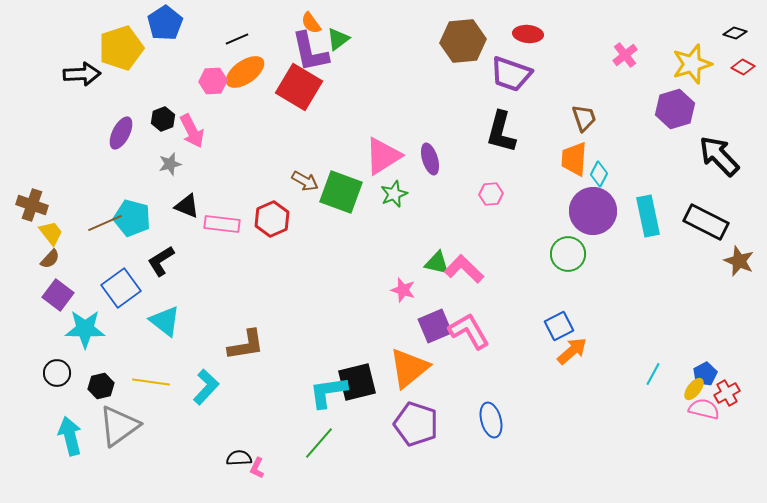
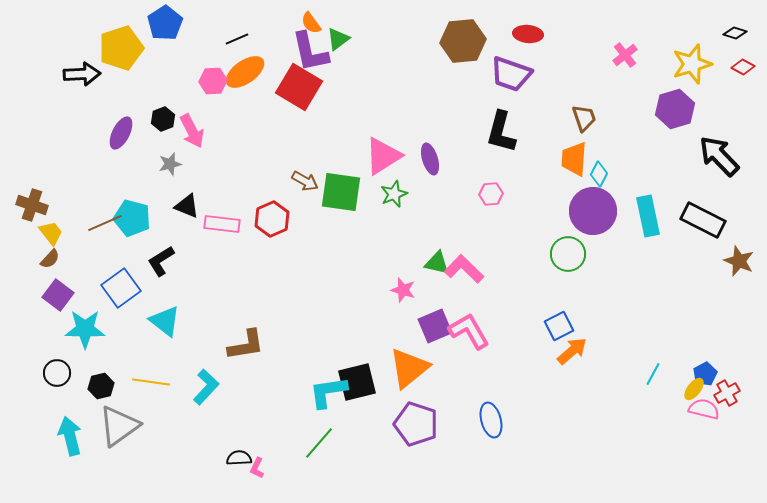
green square at (341, 192): rotated 12 degrees counterclockwise
black rectangle at (706, 222): moved 3 px left, 2 px up
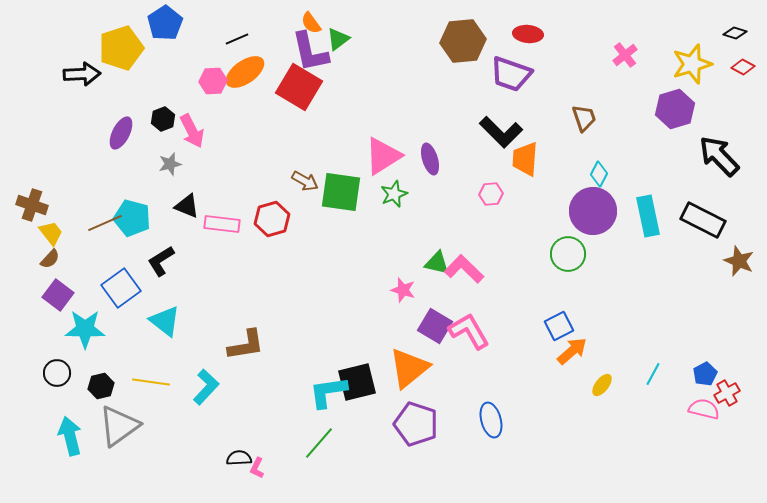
black L-shape at (501, 132): rotated 60 degrees counterclockwise
orange trapezoid at (574, 159): moved 49 px left
red hexagon at (272, 219): rotated 8 degrees clockwise
purple square at (435, 326): rotated 36 degrees counterclockwise
yellow ellipse at (694, 389): moved 92 px left, 4 px up
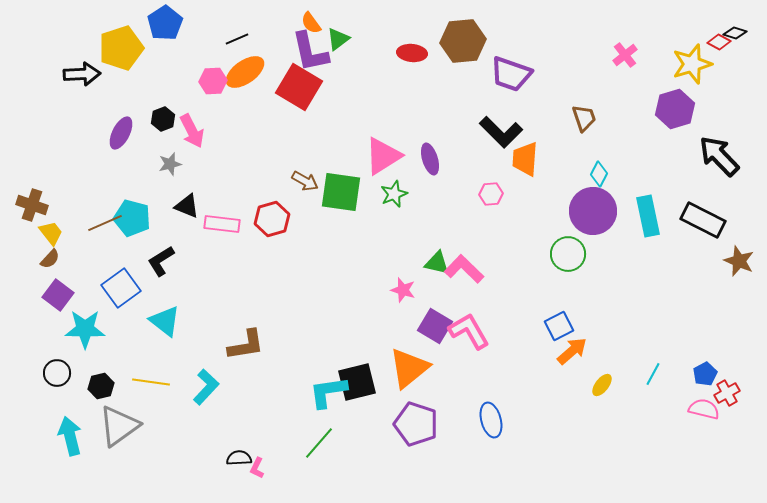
red ellipse at (528, 34): moved 116 px left, 19 px down
red diamond at (743, 67): moved 24 px left, 25 px up
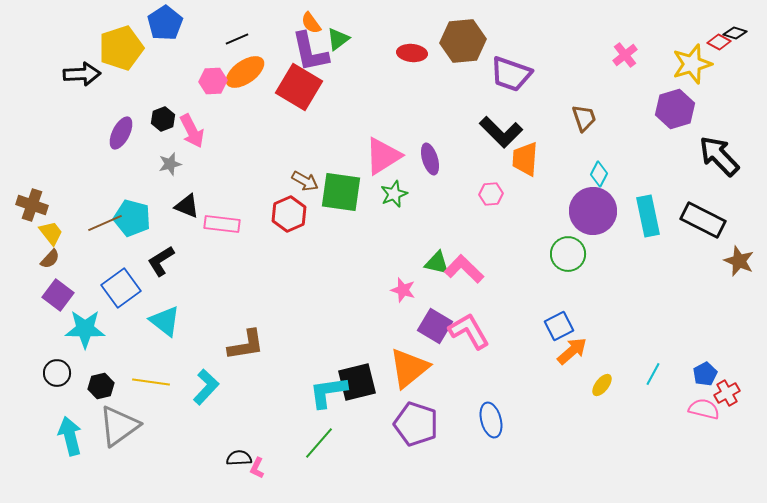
red hexagon at (272, 219): moved 17 px right, 5 px up; rotated 8 degrees counterclockwise
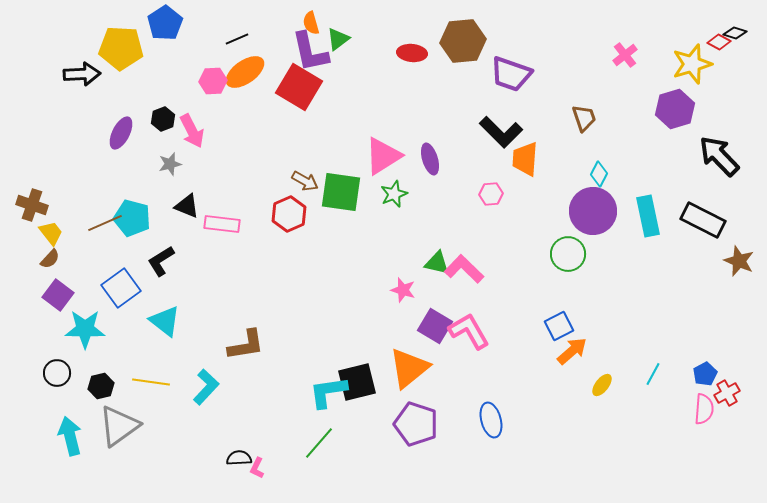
orange semicircle at (311, 23): rotated 20 degrees clockwise
yellow pentagon at (121, 48): rotated 21 degrees clockwise
pink semicircle at (704, 409): rotated 80 degrees clockwise
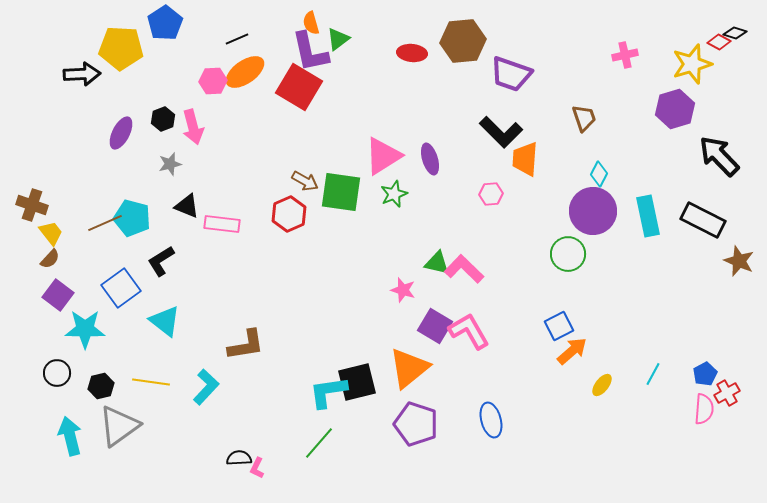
pink cross at (625, 55): rotated 25 degrees clockwise
pink arrow at (192, 131): moved 1 px right, 4 px up; rotated 12 degrees clockwise
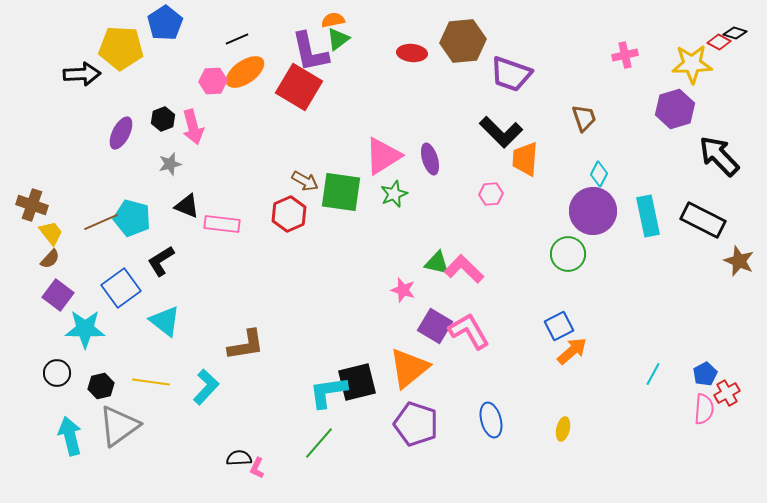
orange semicircle at (311, 23): moved 22 px right, 3 px up; rotated 95 degrees clockwise
yellow star at (692, 64): rotated 15 degrees clockwise
brown line at (105, 223): moved 4 px left, 1 px up
yellow ellipse at (602, 385): moved 39 px left, 44 px down; rotated 25 degrees counterclockwise
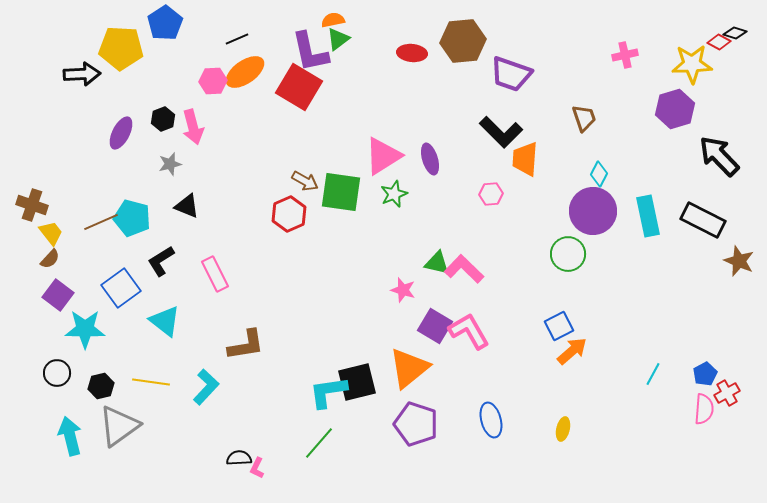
pink rectangle at (222, 224): moved 7 px left, 50 px down; rotated 56 degrees clockwise
